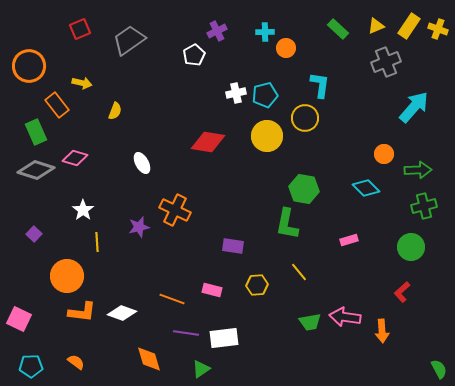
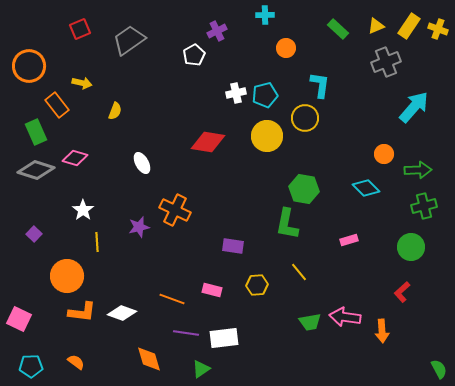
cyan cross at (265, 32): moved 17 px up
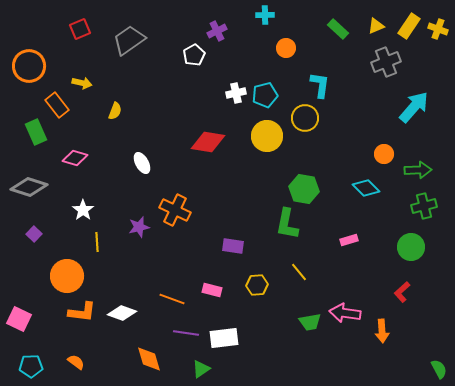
gray diamond at (36, 170): moved 7 px left, 17 px down
pink arrow at (345, 317): moved 4 px up
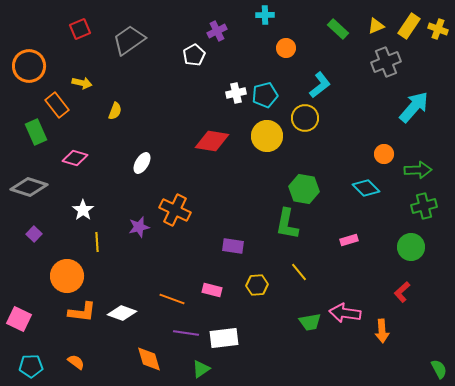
cyan L-shape at (320, 85): rotated 44 degrees clockwise
red diamond at (208, 142): moved 4 px right, 1 px up
white ellipse at (142, 163): rotated 60 degrees clockwise
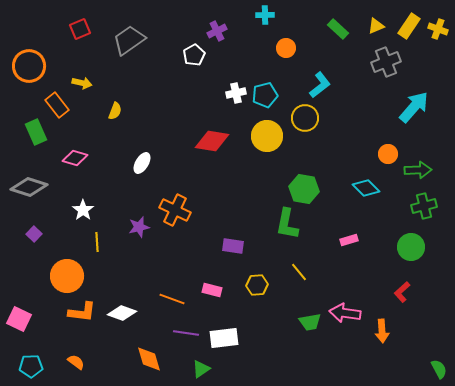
orange circle at (384, 154): moved 4 px right
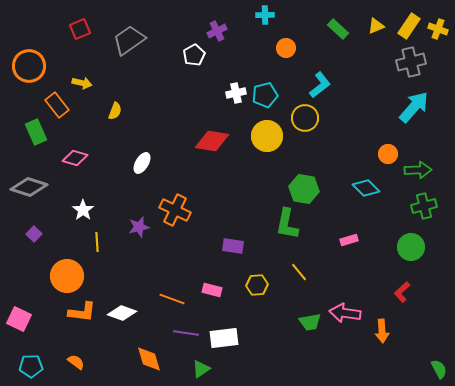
gray cross at (386, 62): moved 25 px right; rotated 8 degrees clockwise
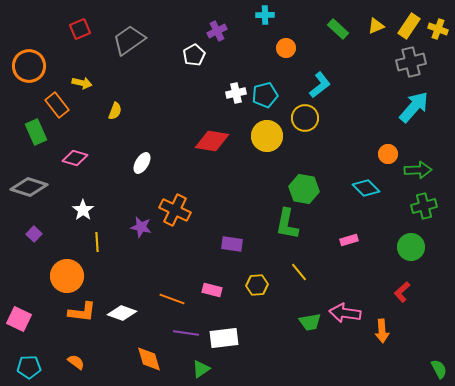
purple star at (139, 227): moved 2 px right; rotated 25 degrees clockwise
purple rectangle at (233, 246): moved 1 px left, 2 px up
cyan pentagon at (31, 366): moved 2 px left, 1 px down
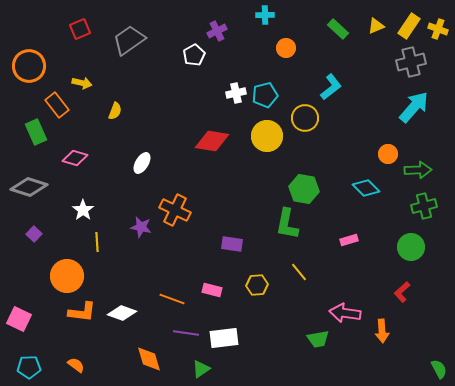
cyan L-shape at (320, 85): moved 11 px right, 2 px down
green trapezoid at (310, 322): moved 8 px right, 17 px down
orange semicircle at (76, 362): moved 3 px down
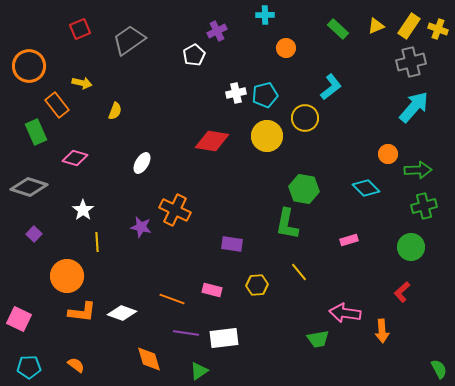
green triangle at (201, 369): moved 2 px left, 2 px down
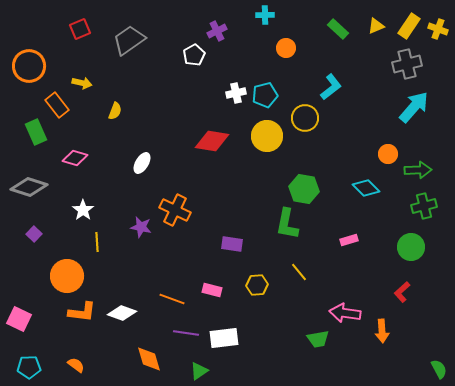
gray cross at (411, 62): moved 4 px left, 2 px down
